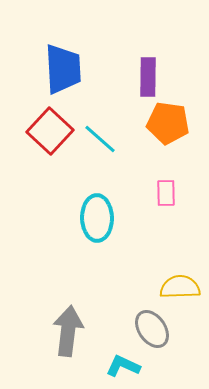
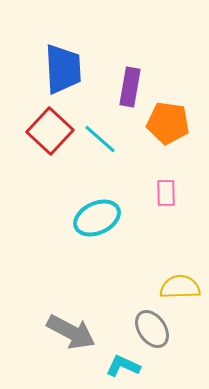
purple rectangle: moved 18 px left, 10 px down; rotated 9 degrees clockwise
cyan ellipse: rotated 66 degrees clockwise
gray arrow: moved 3 px right, 1 px down; rotated 111 degrees clockwise
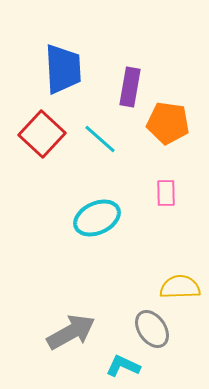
red square: moved 8 px left, 3 px down
gray arrow: rotated 57 degrees counterclockwise
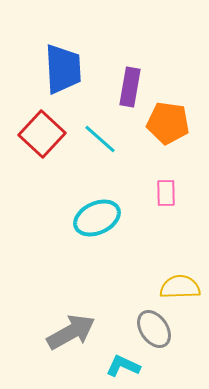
gray ellipse: moved 2 px right
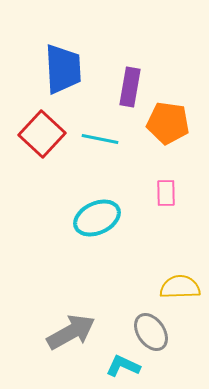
cyan line: rotated 30 degrees counterclockwise
gray ellipse: moved 3 px left, 3 px down
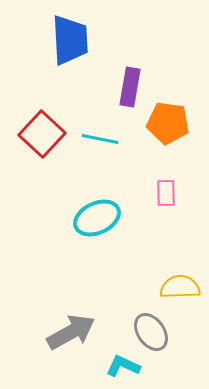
blue trapezoid: moved 7 px right, 29 px up
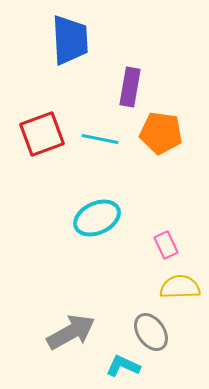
orange pentagon: moved 7 px left, 10 px down
red square: rotated 27 degrees clockwise
pink rectangle: moved 52 px down; rotated 24 degrees counterclockwise
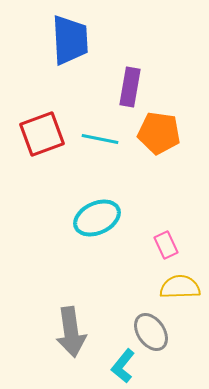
orange pentagon: moved 2 px left
gray arrow: rotated 111 degrees clockwise
cyan L-shape: rotated 76 degrees counterclockwise
